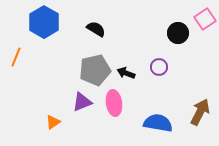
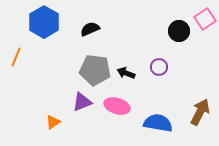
black semicircle: moved 6 px left; rotated 54 degrees counterclockwise
black circle: moved 1 px right, 2 px up
gray pentagon: rotated 20 degrees clockwise
pink ellipse: moved 3 px right, 3 px down; rotated 65 degrees counterclockwise
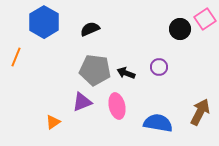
black circle: moved 1 px right, 2 px up
pink ellipse: rotated 60 degrees clockwise
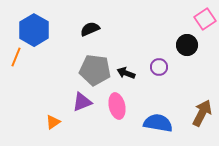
blue hexagon: moved 10 px left, 8 px down
black circle: moved 7 px right, 16 px down
brown arrow: moved 2 px right, 1 px down
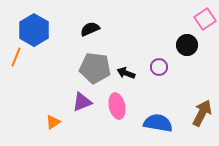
gray pentagon: moved 2 px up
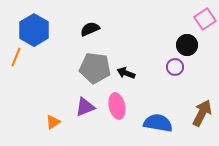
purple circle: moved 16 px right
purple triangle: moved 3 px right, 5 px down
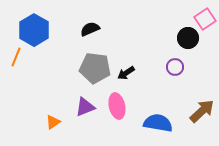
black circle: moved 1 px right, 7 px up
black arrow: rotated 54 degrees counterclockwise
brown arrow: moved 2 px up; rotated 20 degrees clockwise
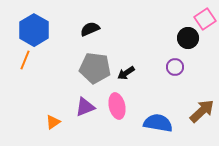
orange line: moved 9 px right, 3 px down
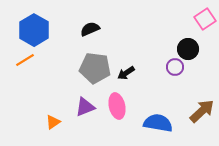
black circle: moved 11 px down
orange line: rotated 36 degrees clockwise
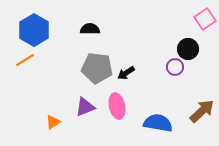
black semicircle: rotated 24 degrees clockwise
gray pentagon: moved 2 px right
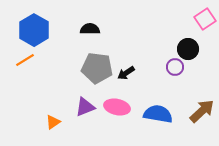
pink ellipse: moved 1 px down; rotated 65 degrees counterclockwise
blue semicircle: moved 9 px up
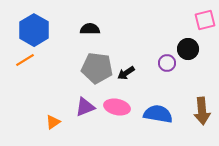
pink square: moved 1 px down; rotated 20 degrees clockwise
purple circle: moved 8 px left, 4 px up
brown arrow: rotated 128 degrees clockwise
